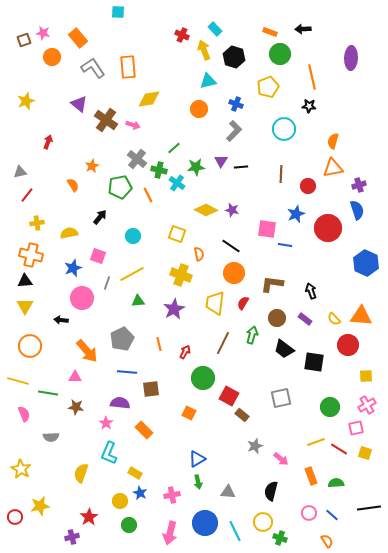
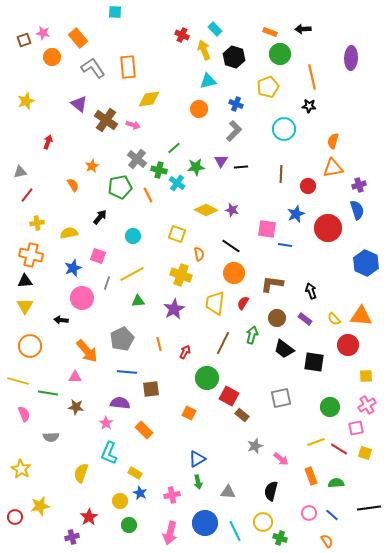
cyan square at (118, 12): moved 3 px left
green circle at (203, 378): moved 4 px right
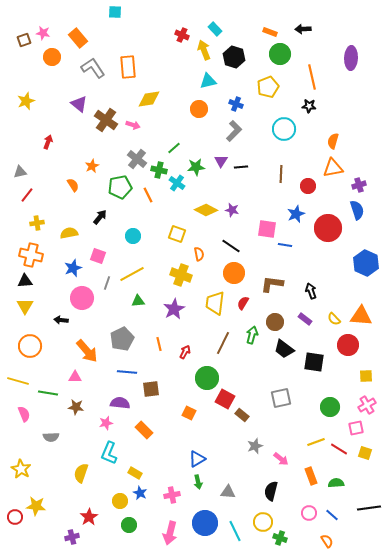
brown circle at (277, 318): moved 2 px left, 4 px down
red square at (229, 396): moved 4 px left, 3 px down
pink star at (106, 423): rotated 24 degrees clockwise
yellow star at (40, 506): moved 4 px left; rotated 18 degrees clockwise
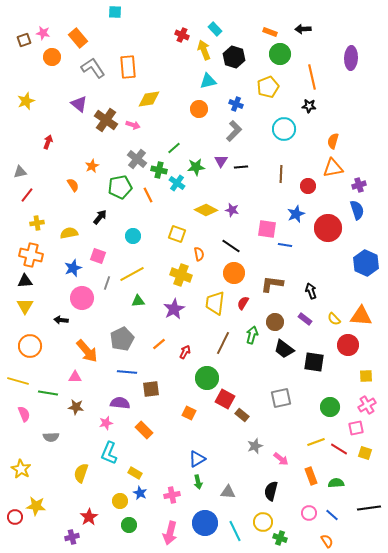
orange line at (159, 344): rotated 64 degrees clockwise
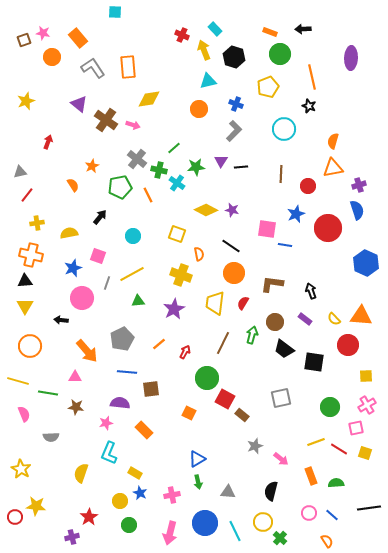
black star at (309, 106): rotated 16 degrees clockwise
green cross at (280, 538): rotated 24 degrees clockwise
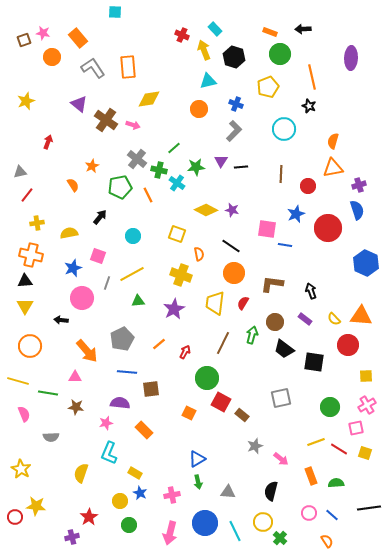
red square at (225, 399): moved 4 px left, 3 px down
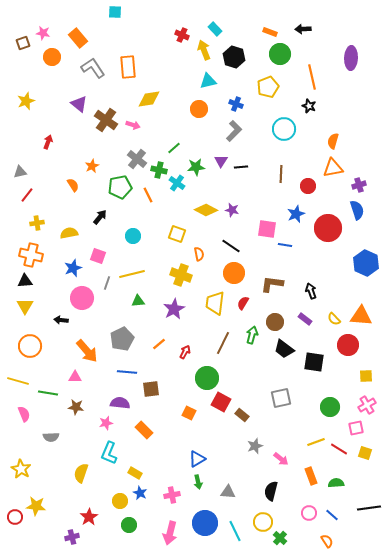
brown square at (24, 40): moved 1 px left, 3 px down
yellow line at (132, 274): rotated 15 degrees clockwise
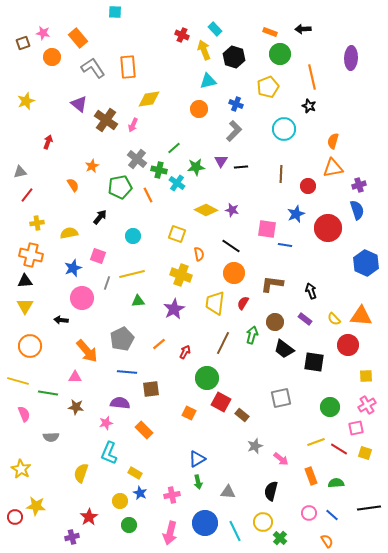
pink arrow at (133, 125): rotated 96 degrees clockwise
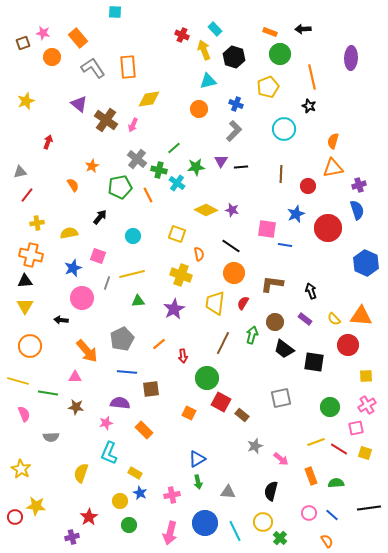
red arrow at (185, 352): moved 2 px left, 4 px down; rotated 144 degrees clockwise
